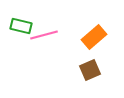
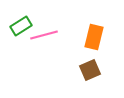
green rectangle: rotated 45 degrees counterclockwise
orange rectangle: rotated 35 degrees counterclockwise
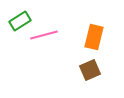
green rectangle: moved 1 px left, 5 px up
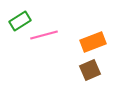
orange rectangle: moved 1 px left, 5 px down; rotated 55 degrees clockwise
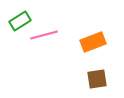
brown square: moved 7 px right, 9 px down; rotated 15 degrees clockwise
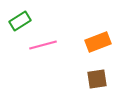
pink line: moved 1 px left, 10 px down
orange rectangle: moved 5 px right
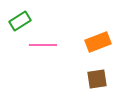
pink line: rotated 16 degrees clockwise
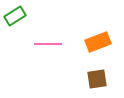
green rectangle: moved 5 px left, 5 px up
pink line: moved 5 px right, 1 px up
